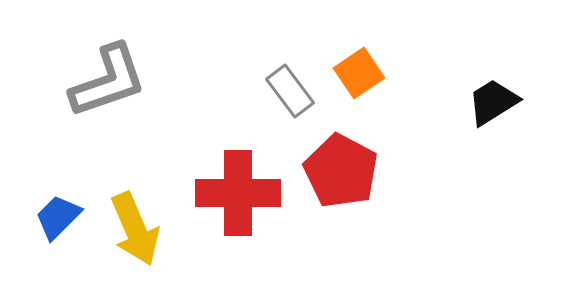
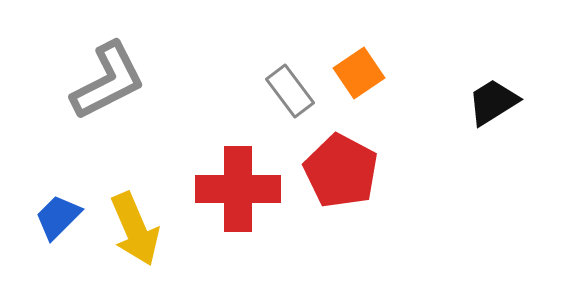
gray L-shape: rotated 8 degrees counterclockwise
red cross: moved 4 px up
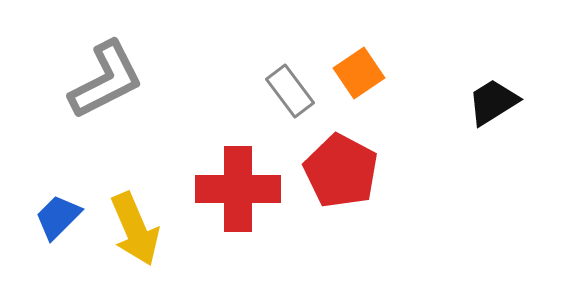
gray L-shape: moved 2 px left, 1 px up
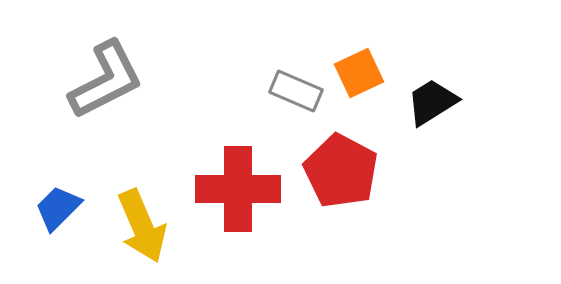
orange square: rotated 9 degrees clockwise
gray rectangle: moved 6 px right; rotated 30 degrees counterclockwise
black trapezoid: moved 61 px left
blue trapezoid: moved 9 px up
yellow arrow: moved 7 px right, 3 px up
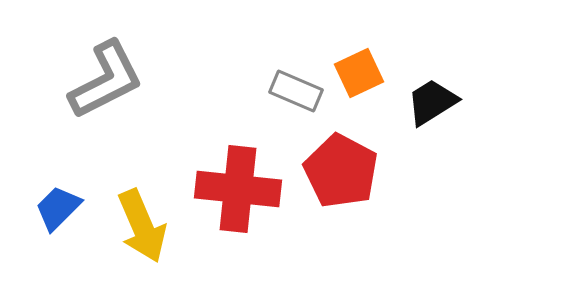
red cross: rotated 6 degrees clockwise
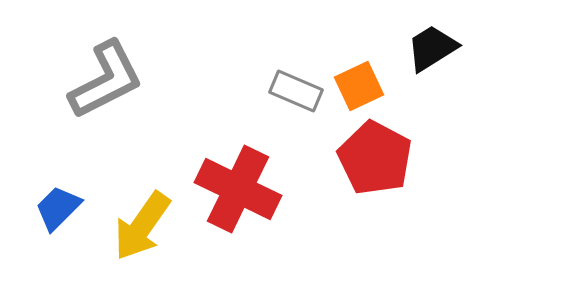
orange square: moved 13 px down
black trapezoid: moved 54 px up
red pentagon: moved 34 px right, 13 px up
red cross: rotated 20 degrees clockwise
yellow arrow: rotated 58 degrees clockwise
